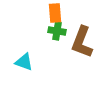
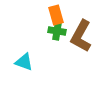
orange rectangle: moved 1 px right, 2 px down; rotated 12 degrees counterclockwise
brown L-shape: moved 1 px left, 6 px up; rotated 8 degrees clockwise
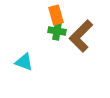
brown L-shape: rotated 16 degrees clockwise
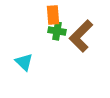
orange rectangle: moved 3 px left; rotated 12 degrees clockwise
cyan triangle: rotated 24 degrees clockwise
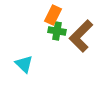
orange rectangle: rotated 30 degrees clockwise
cyan triangle: moved 2 px down
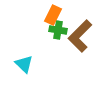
green cross: moved 1 px right, 1 px up
brown L-shape: moved 1 px left
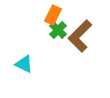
green cross: rotated 36 degrees clockwise
cyan triangle: rotated 18 degrees counterclockwise
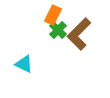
brown L-shape: moved 1 px left, 2 px up
